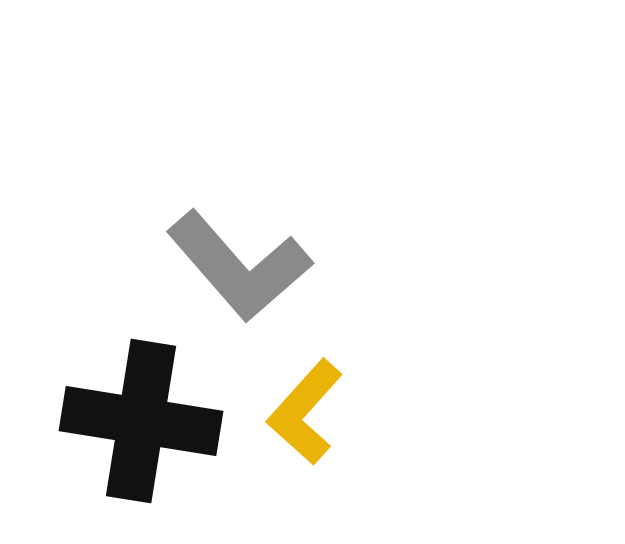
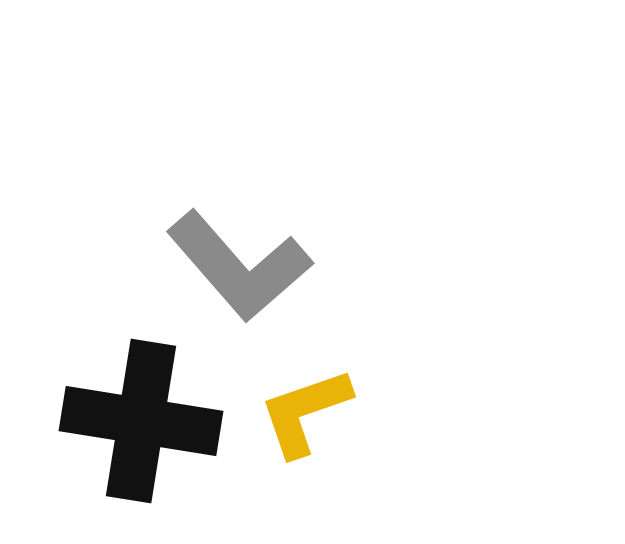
yellow L-shape: rotated 29 degrees clockwise
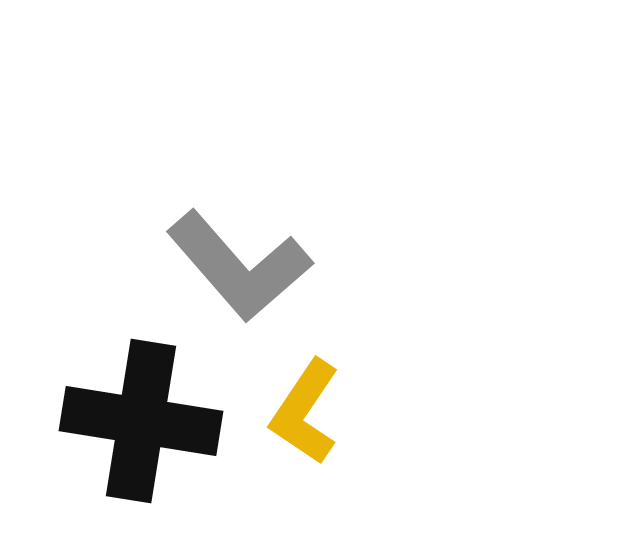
yellow L-shape: rotated 37 degrees counterclockwise
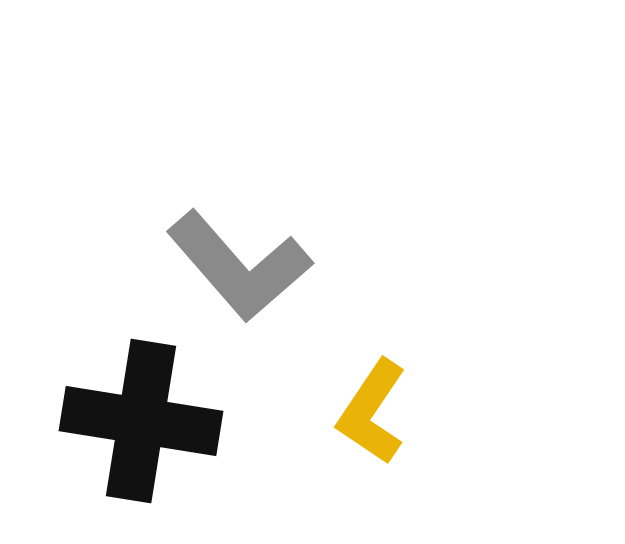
yellow L-shape: moved 67 px right
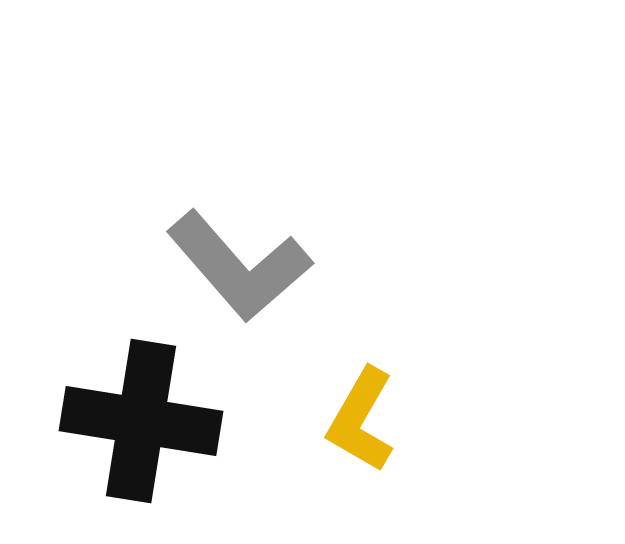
yellow L-shape: moved 11 px left, 8 px down; rotated 4 degrees counterclockwise
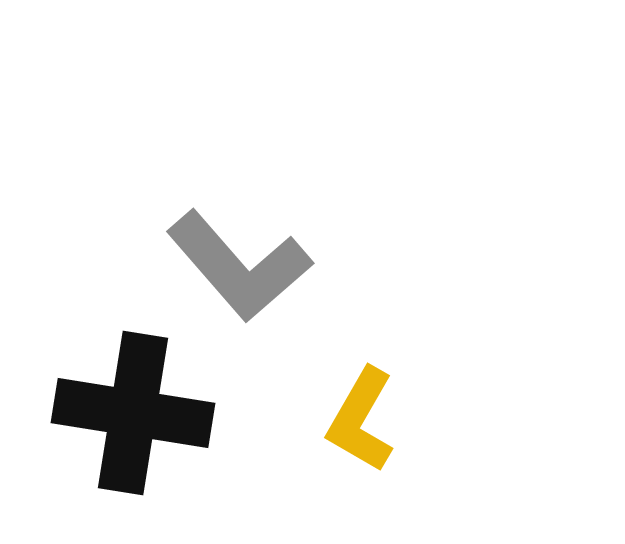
black cross: moved 8 px left, 8 px up
